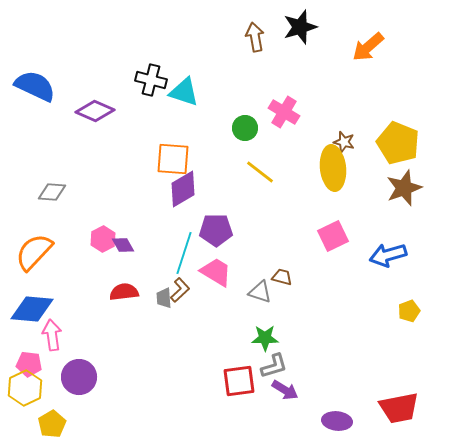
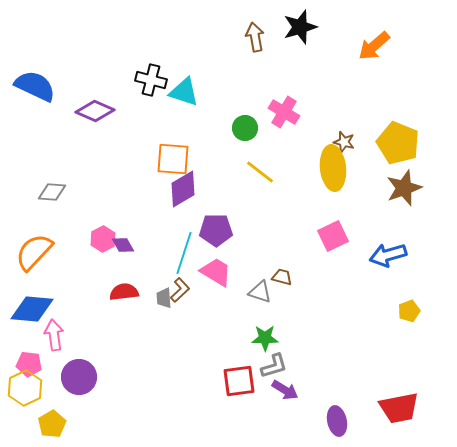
orange arrow at (368, 47): moved 6 px right, 1 px up
pink arrow at (52, 335): moved 2 px right
purple ellipse at (337, 421): rotated 72 degrees clockwise
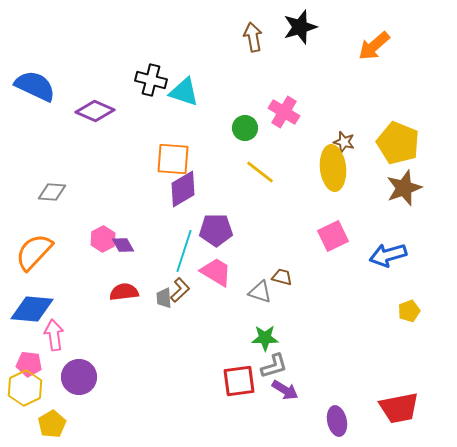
brown arrow at (255, 37): moved 2 px left
cyan line at (184, 253): moved 2 px up
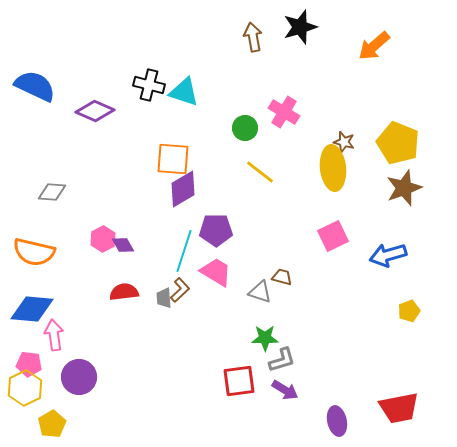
black cross at (151, 80): moved 2 px left, 5 px down
orange semicircle at (34, 252): rotated 120 degrees counterclockwise
gray L-shape at (274, 366): moved 8 px right, 6 px up
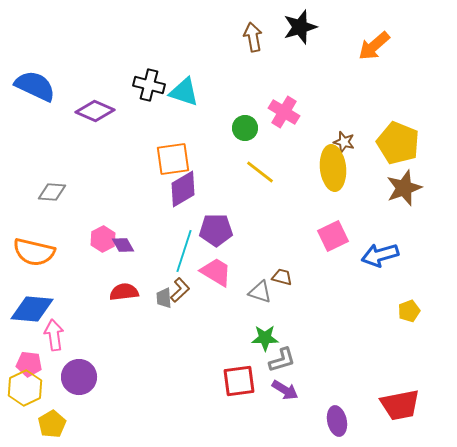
orange square at (173, 159): rotated 12 degrees counterclockwise
blue arrow at (388, 255): moved 8 px left
red trapezoid at (399, 408): moved 1 px right, 3 px up
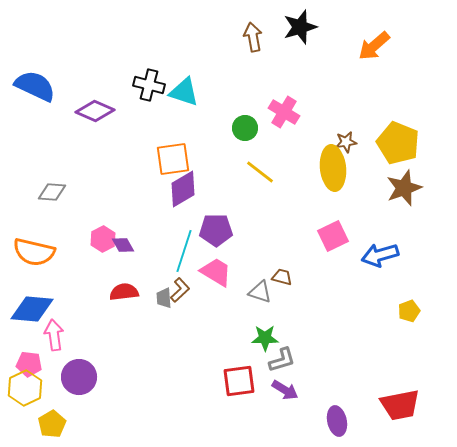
brown star at (344, 142): moved 2 px right; rotated 25 degrees counterclockwise
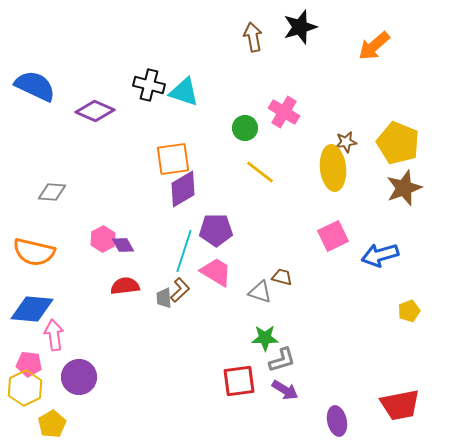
red semicircle at (124, 292): moved 1 px right, 6 px up
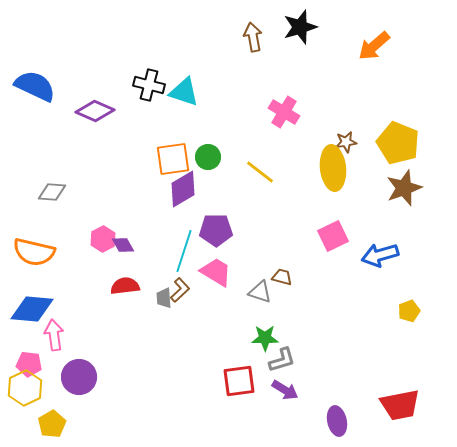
green circle at (245, 128): moved 37 px left, 29 px down
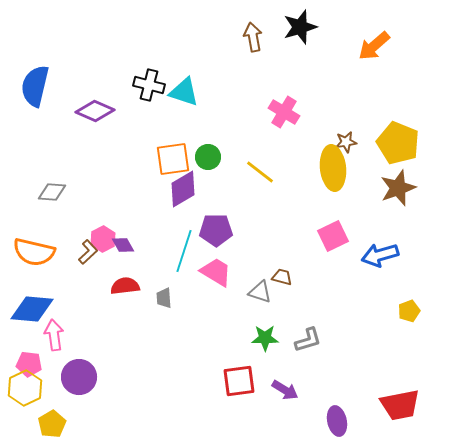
blue semicircle at (35, 86): rotated 102 degrees counterclockwise
brown star at (404, 188): moved 6 px left
brown L-shape at (180, 290): moved 92 px left, 38 px up
gray L-shape at (282, 360): moved 26 px right, 20 px up
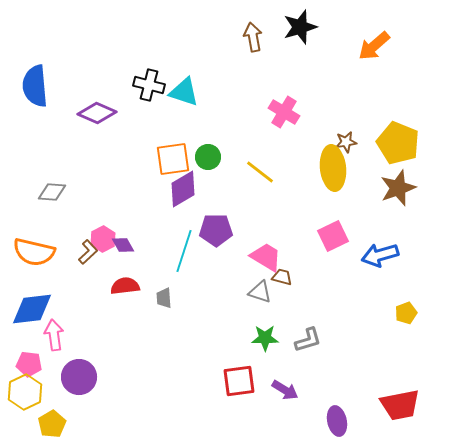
blue semicircle at (35, 86): rotated 18 degrees counterclockwise
purple diamond at (95, 111): moved 2 px right, 2 px down
pink trapezoid at (216, 272): moved 50 px right, 15 px up
blue diamond at (32, 309): rotated 12 degrees counterclockwise
yellow pentagon at (409, 311): moved 3 px left, 2 px down
yellow hexagon at (25, 388): moved 4 px down
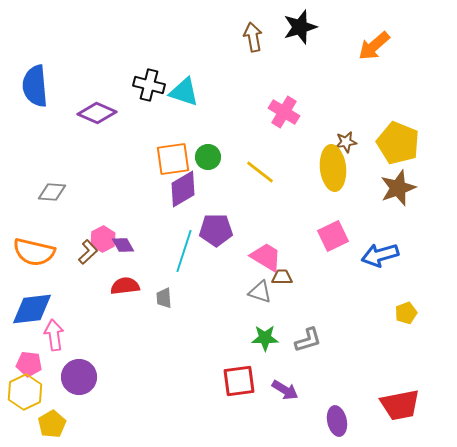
brown trapezoid at (282, 277): rotated 15 degrees counterclockwise
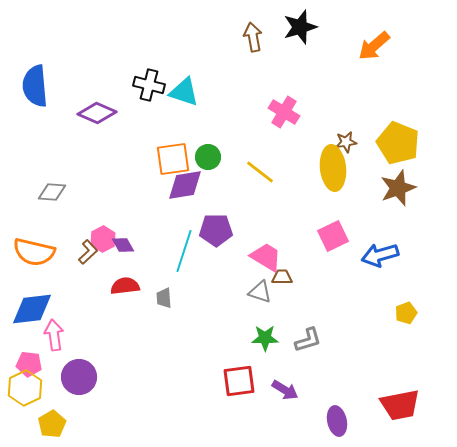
purple diamond at (183, 189): moved 2 px right, 4 px up; rotated 21 degrees clockwise
yellow hexagon at (25, 392): moved 4 px up
